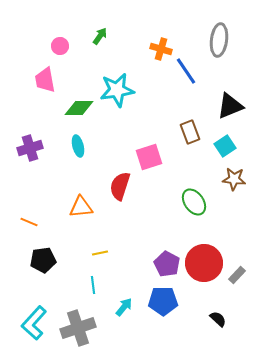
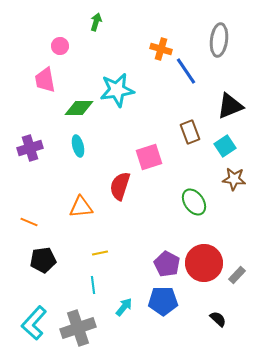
green arrow: moved 4 px left, 14 px up; rotated 18 degrees counterclockwise
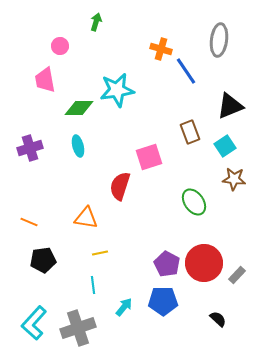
orange triangle: moved 5 px right, 11 px down; rotated 15 degrees clockwise
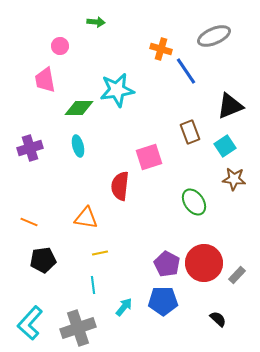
green arrow: rotated 78 degrees clockwise
gray ellipse: moved 5 px left, 4 px up; rotated 60 degrees clockwise
red semicircle: rotated 12 degrees counterclockwise
cyan L-shape: moved 4 px left
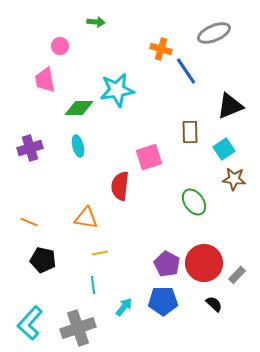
gray ellipse: moved 3 px up
brown rectangle: rotated 20 degrees clockwise
cyan square: moved 1 px left, 3 px down
black pentagon: rotated 20 degrees clockwise
black semicircle: moved 4 px left, 15 px up
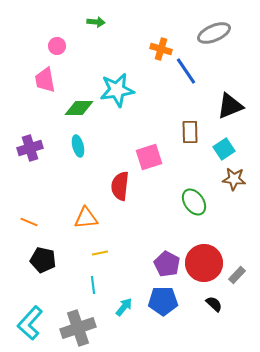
pink circle: moved 3 px left
orange triangle: rotated 15 degrees counterclockwise
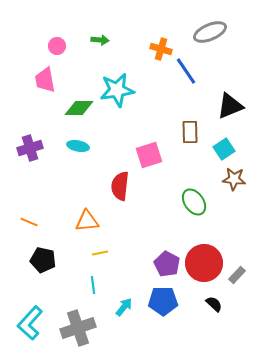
green arrow: moved 4 px right, 18 px down
gray ellipse: moved 4 px left, 1 px up
cyan ellipse: rotated 65 degrees counterclockwise
pink square: moved 2 px up
orange triangle: moved 1 px right, 3 px down
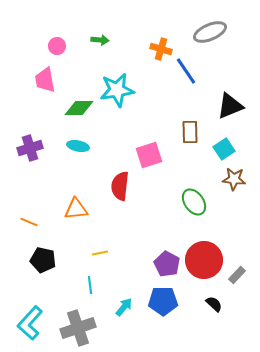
orange triangle: moved 11 px left, 12 px up
red circle: moved 3 px up
cyan line: moved 3 px left
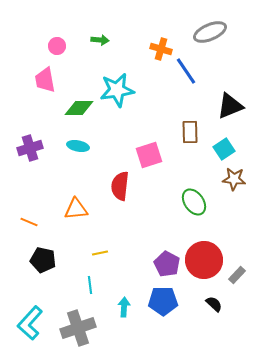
cyan arrow: rotated 36 degrees counterclockwise
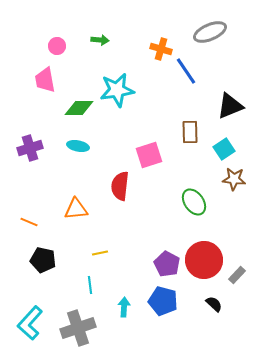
blue pentagon: rotated 16 degrees clockwise
